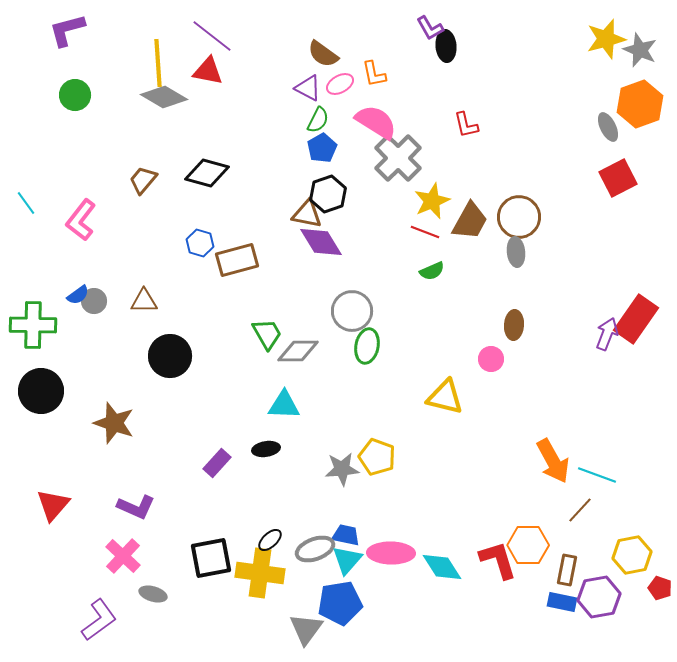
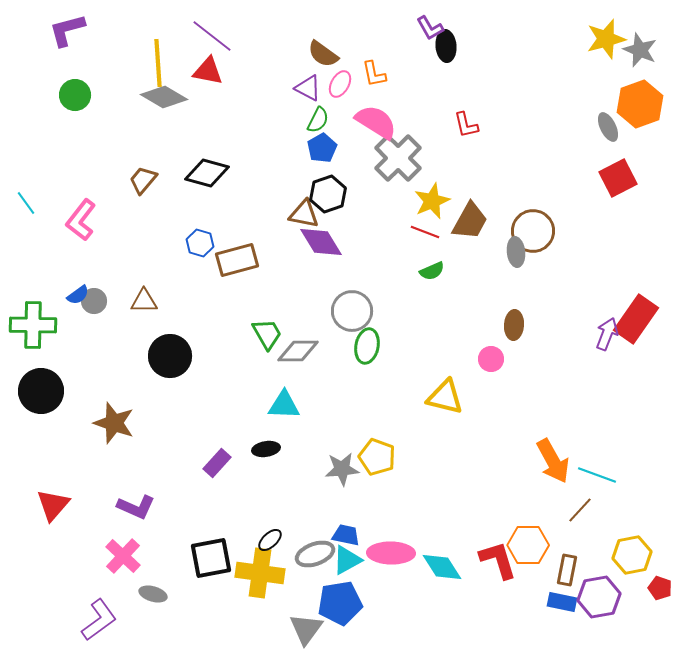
pink ellipse at (340, 84): rotated 32 degrees counterclockwise
brown triangle at (307, 214): moved 3 px left
brown circle at (519, 217): moved 14 px right, 14 px down
gray ellipse at (315, 549): moved 5 px down
cyan triangle at (347, 560): rotated 20 degrees clockwise
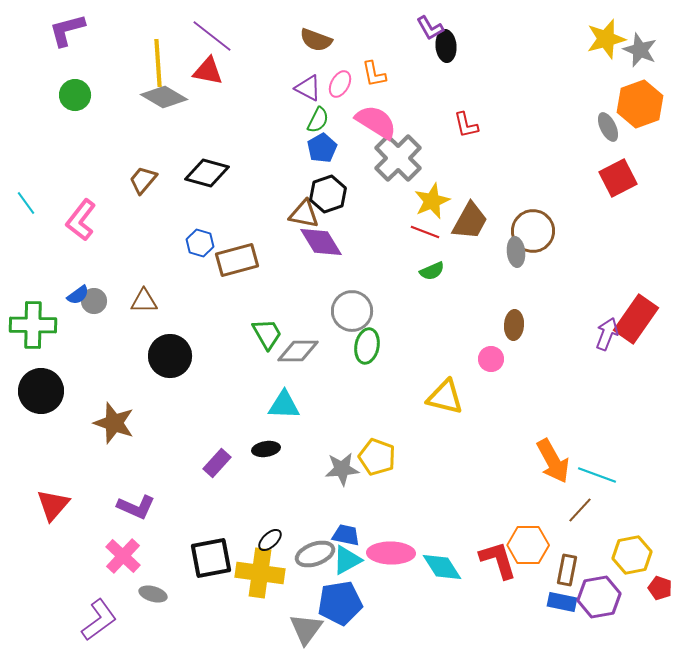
brown semicircle at (323, 54): moved 7 px left, 14 px up; rotated 16 degrees counterclockwise
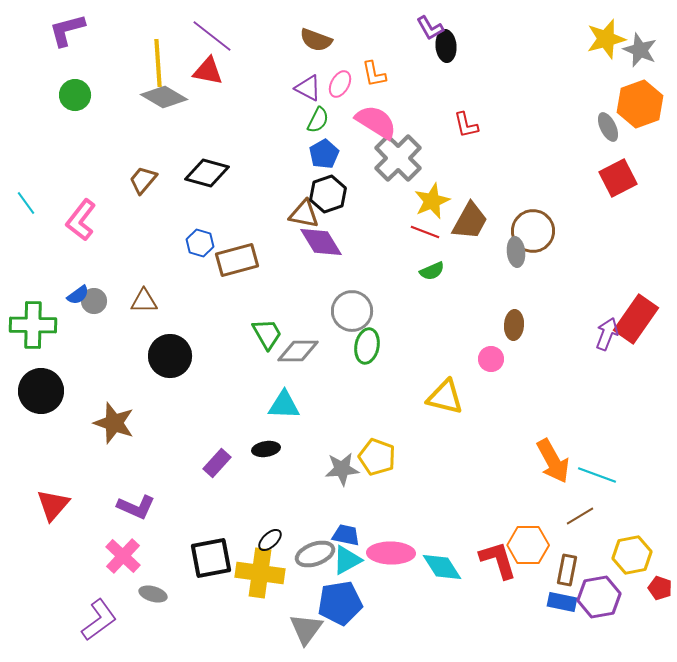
blue pentagon at (322, 148): moved 2 px right, 6 px down
brown line at (580, 510): moved 6 px down; rotated 16 degrees clockwise
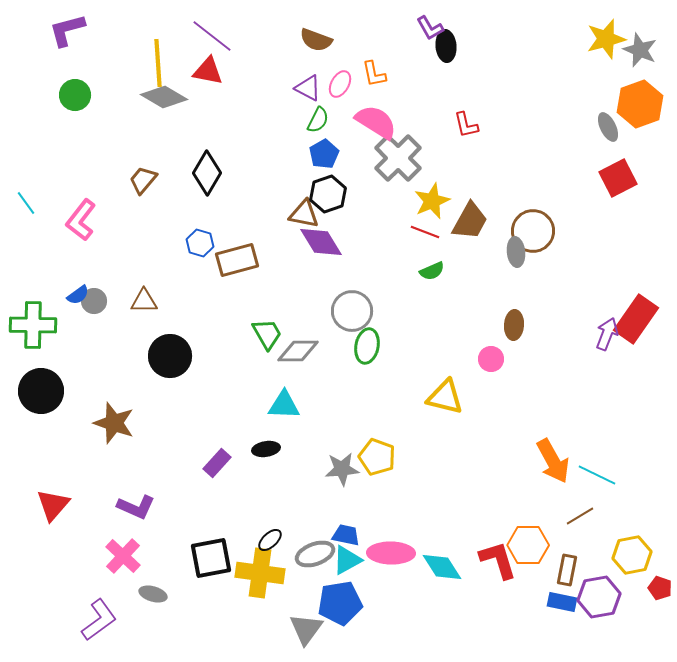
black diamond at (207, 173): rotated 75 degrees counterclockwise
cyan line at (597, 475): rotated 6 degrees clockwise
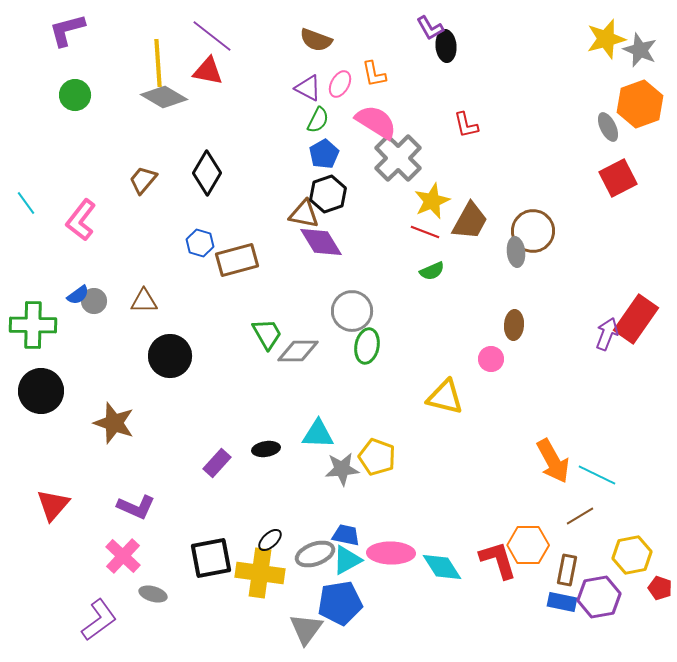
cyan triangle at (284, 405): moved 34 px right, 29 px down
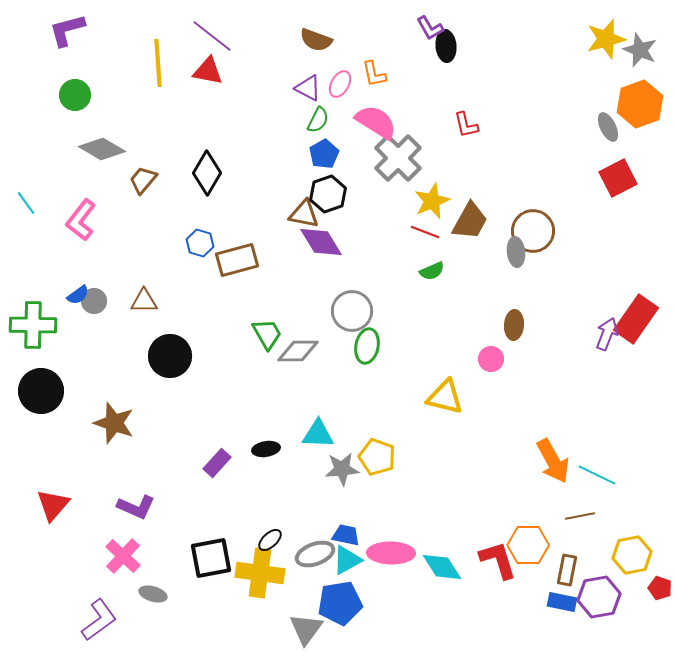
gray diamond at (164, 97): moved 62 px left, 52 px down
brown line at (580, 516): rotated 20 degrees clockwise
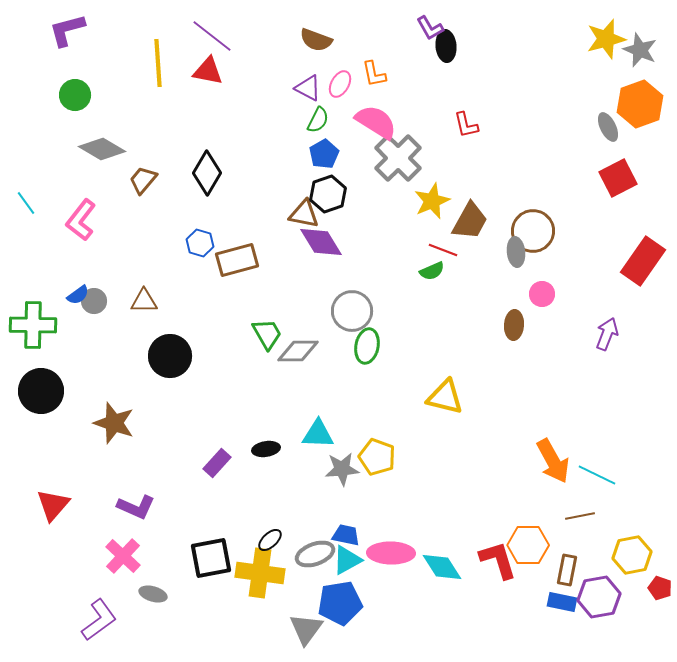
red line at (425, 232): moved 18 px right, 18 px down
red rectangle at (636, 319): moved 7 px right, 58 px up
pink circle at (491, 359): moved 51 px right, 65 px up
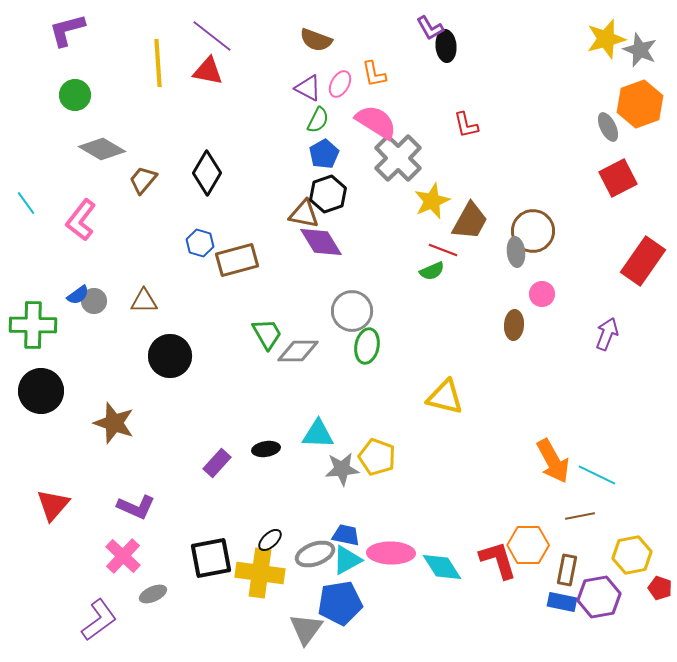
gray ellipse at (153, 594): rotated 40 degrees counterclockwise
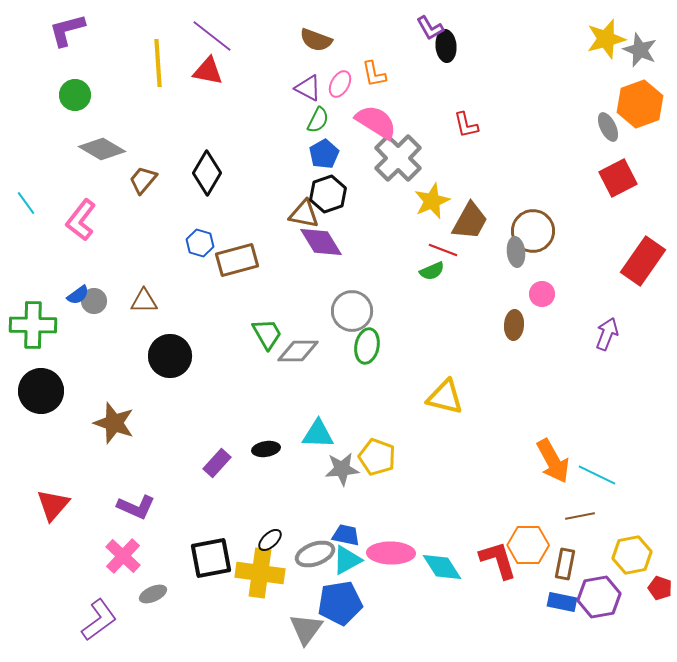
brown rectangle at (567, 570): moved 2 px left, 6 px up
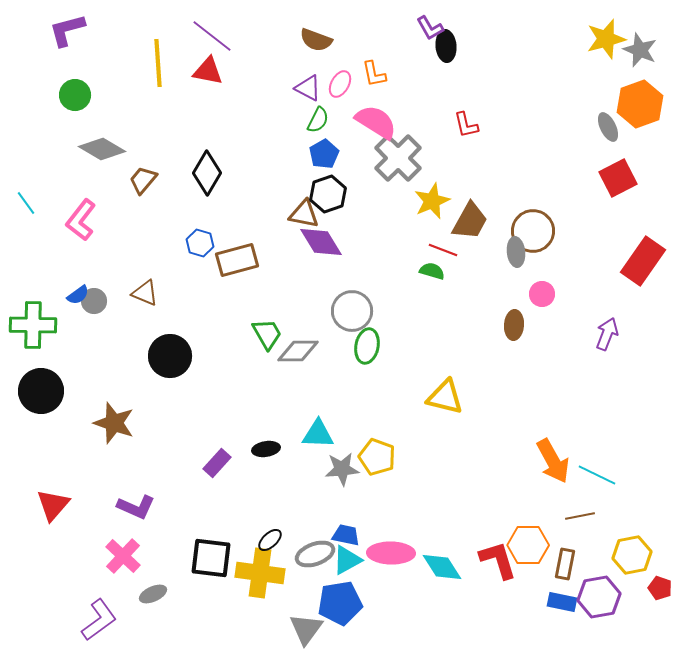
green semicircle at (432, 271): rotated 140 degrees counterclockwise
brown triangle at (144, 301): moved 1 px right, 8 px up; rotated 24 degrees clockwise
black square at (211, 558): rotated 18 degrees clockwise
